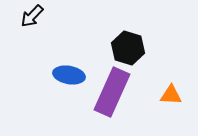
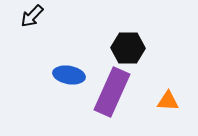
black hexagon: rotated 16 degrees counterclockwise
orange triangle: moved 3 px left, 6 px down
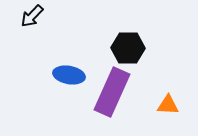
orange triangle: moved 4 px down
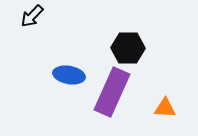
orange triangle: moved 3 px left, 3 px down
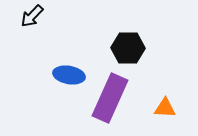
purple rectangle: moved 2 px left, 6 px down
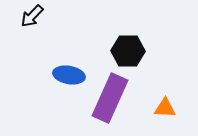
black hexagon: moved 3 px down
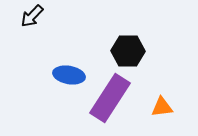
purple rectangle: rotated 9 degrees clockwise
orange triangle: moved 3 px left, 1 px up; rotated 10 degrees counterclockwise
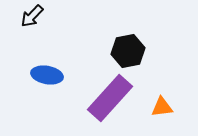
black hexagon: rotated 12 degrees counterclockwise
blue ellipse: moved 22 px left
purple rectangle: rotated 9 degrees clockwise
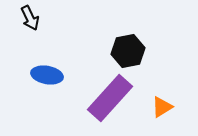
black arrow: moved 2 px left, 2 px down; rotated 70 degrees counterclockwise
orange triangle: rotated 25 degrees counterclockwise
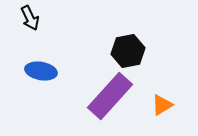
blue ellipse: moved 6 px left, 4 px up
purple rectangle: moved 2 px up
orange triangle: moved 2 px up
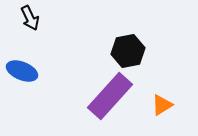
blue ellipse: moved 19 px left; rotated 12 degrees clockwise
